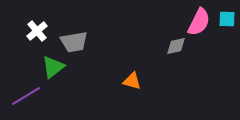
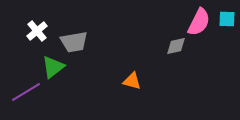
purple line: moved 4 px up
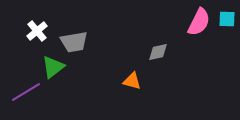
gray diamond: moved 18 px left, 6 px down
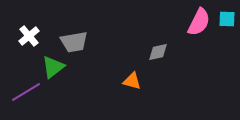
white cross: moved 8 px left, 5 px down
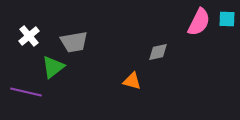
purple line: rotated 44 degrees clockwise
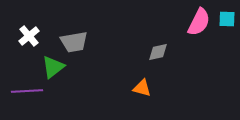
orange triangle: moved 10 px right, 7 px down
purple line: moved 1 px right, 1 px up; rotated 16 degrees counterclockwise
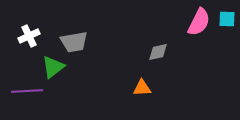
white cross: rotated 15 degrees clockwise
orange triangle: rotated 18 degrees counterclockwise
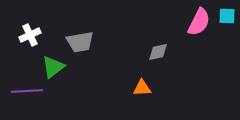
cyan square: moved 3 px up
white cross: moved 1 px right, 1 px up
gray trapezoid: moved 6 px right
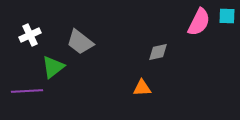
gray trapezoid: rotated 48 degrees clockwise
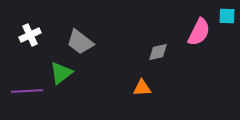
pink semicircle: moved 10 px down
green triangle: moved 8 px right, 6 px down
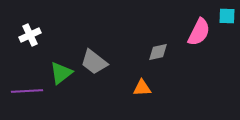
gray trapezoid: moved 14 px right, 20 px down
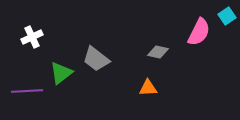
cyan square: rotated 36 degrees counterclockwise
white cross: moved 2 px right, 2 px down
gray diamond: rotated 25 degrees clockwise
gray trapezoid: moved 2 px right, 3 px up
orange triangle: moved 6 px right
